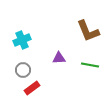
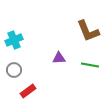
cyan cross: moved 8 px left
gray circle: moved 9 px left
red rectangle: moved 4 px left, 3 px down
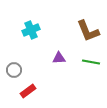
cyan cross: moved 17 px right, 10 px up
green line: moved 1 px right, 3 px up
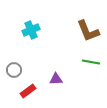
purple triangle: moved 3 px left, 21 px down
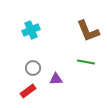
green line: moved 5 px left
gray circle: moved 19 px right, 2 px up
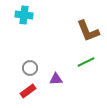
cyan cross: moved 7 px left, 15 px up; rotated 30 degrees clockwise
green line: rotated 36 degrees counterclockwise
gray circle: moved 3 px left
